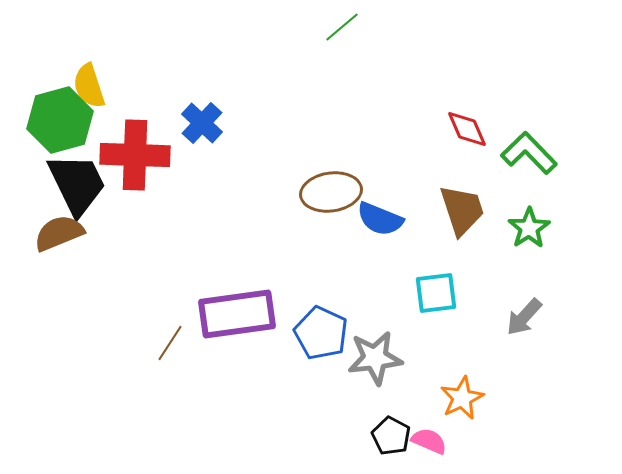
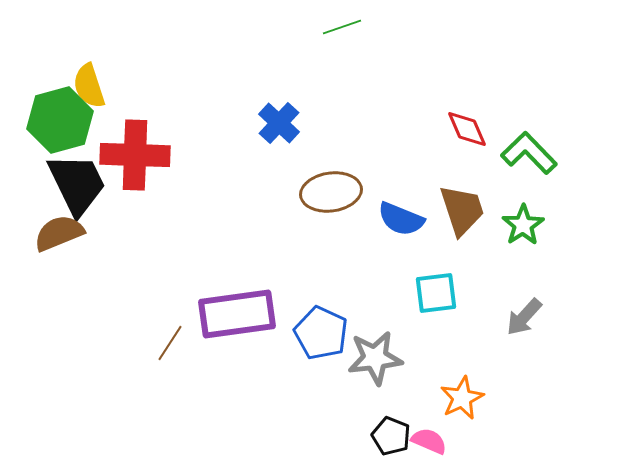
green line: rotated 21 degrees clockwise
blue cross: moved 77 px right
blue semicircle: moved 21 px right
green star: moved 6 px left, 3 px up
black pentagon: rotated 6 degrees counterclockwise
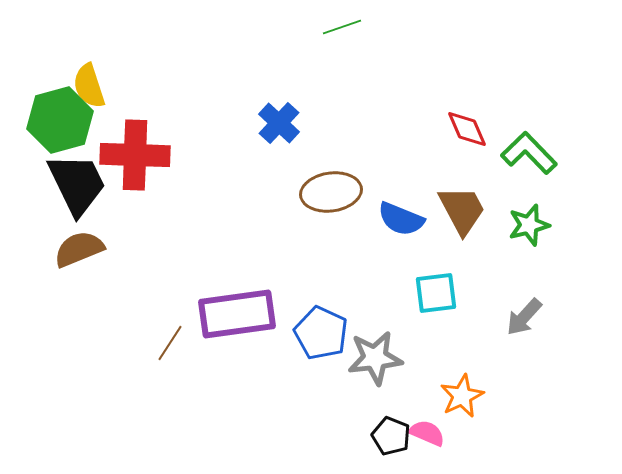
brown trapezoid: rotated 10 degrees counterclockwise
green star: moved 6 px right; rotated 18 degrees clockwise
brown semicircle: moved 20 px right, 16 px down
orange star: moved 2 px up
pink semicircle: moved 2 px left, 8 px up
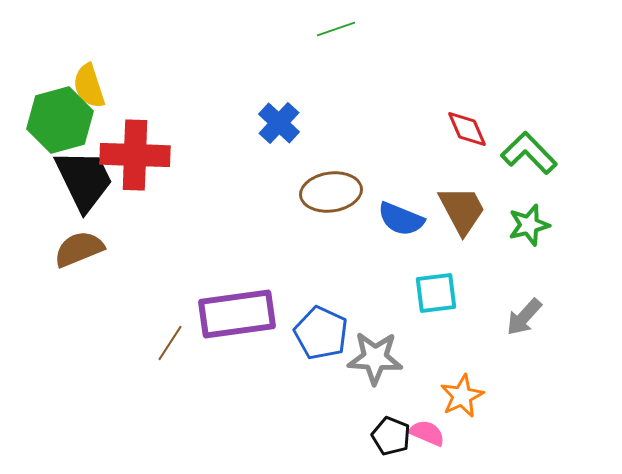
green line: moved 6 px left, 2 px down
black trapezoid: moved 7 px right, 4 px up
gray star: rotated 10 degrees clockwise
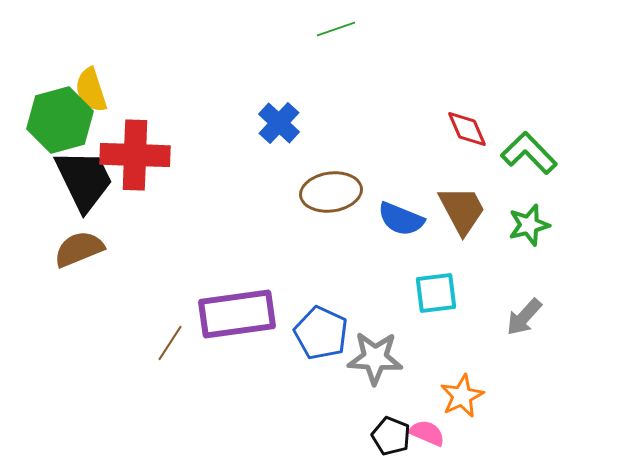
yellow semicircle: moved 2 px right, 4 px down
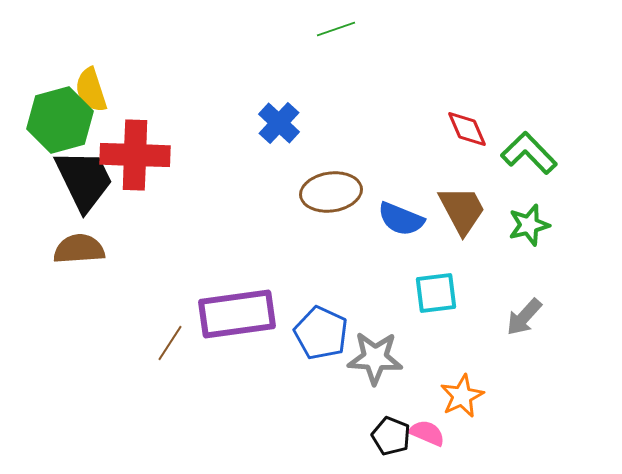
brown semicircle: rotated 18 degrees clockwise
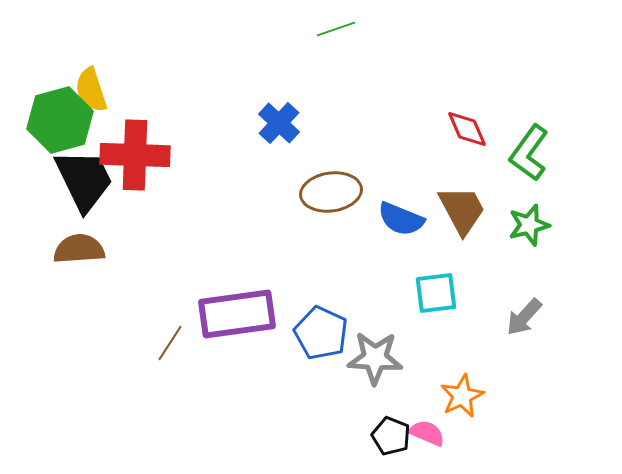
green L-shape: rotated 100 degrees counterclockwise
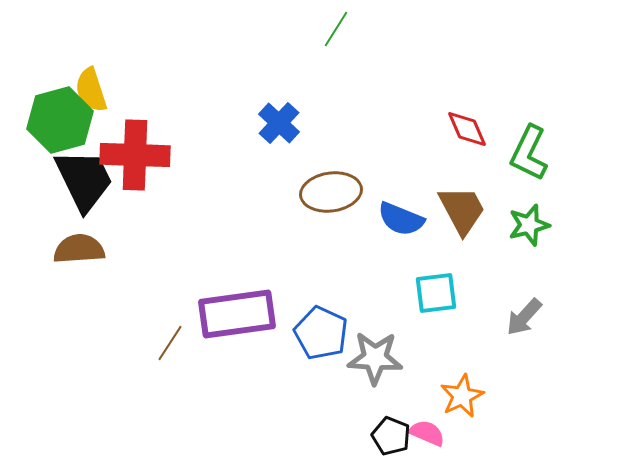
green line: rotated 39 degrees counterclockwise
green L-shape: rotated 10 degrees counterclockwise
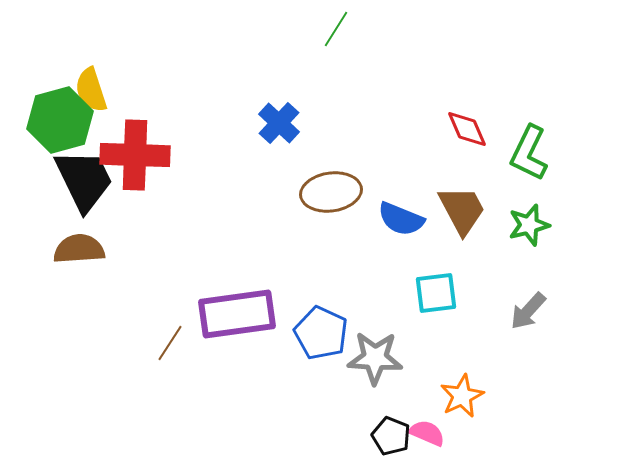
gray arrow: moved 4 px right, 6 px up
